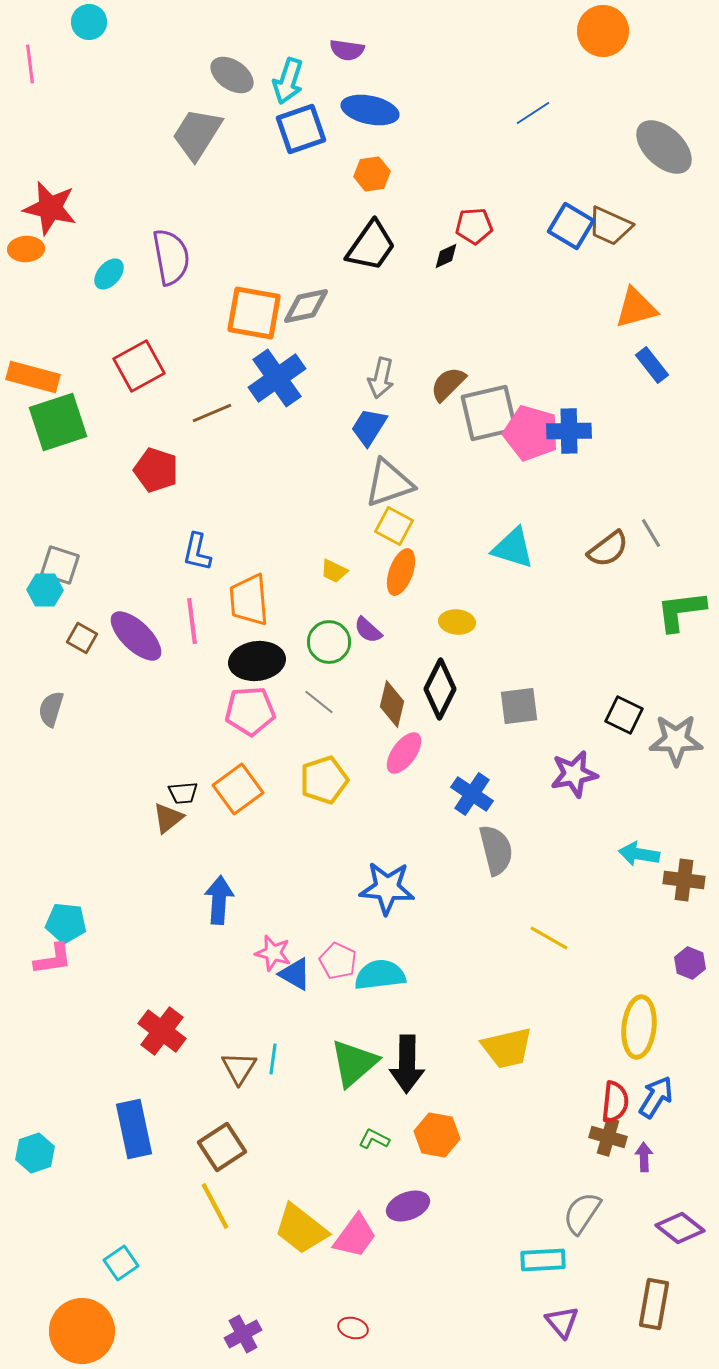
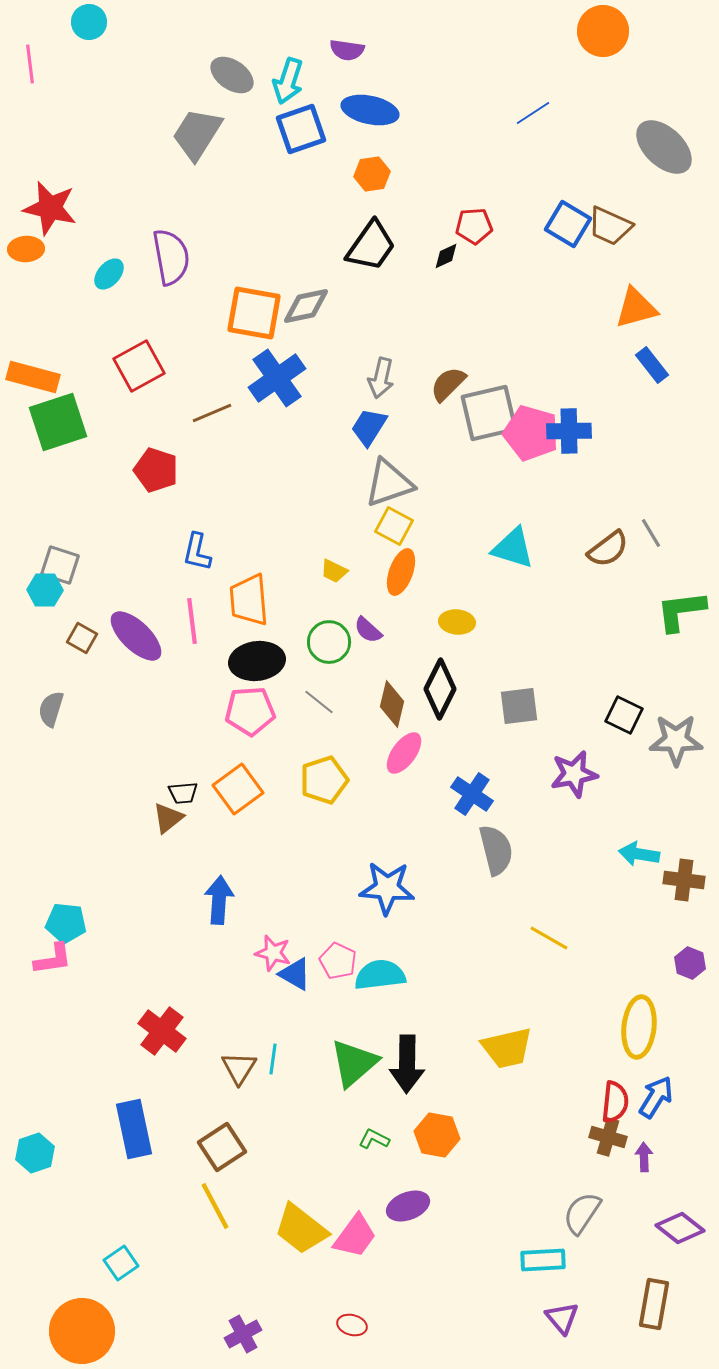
blue square at (571, 226): moved 3 px left, 2 px up
purple triangle at (562, 1322): moved 4 px up
red ellipse at (353, 1328): moved 1 px left, 3 px up
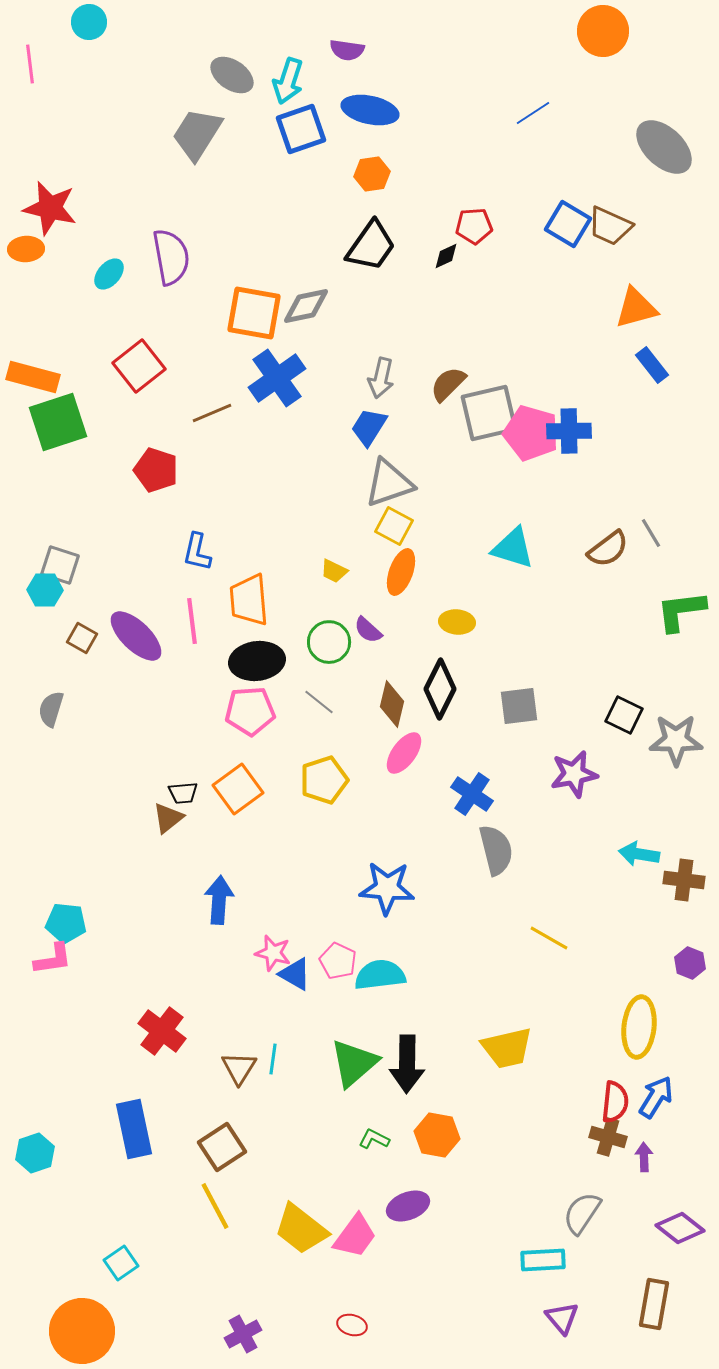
red square at (139, 366): rotated 9 degrees counterclockwise
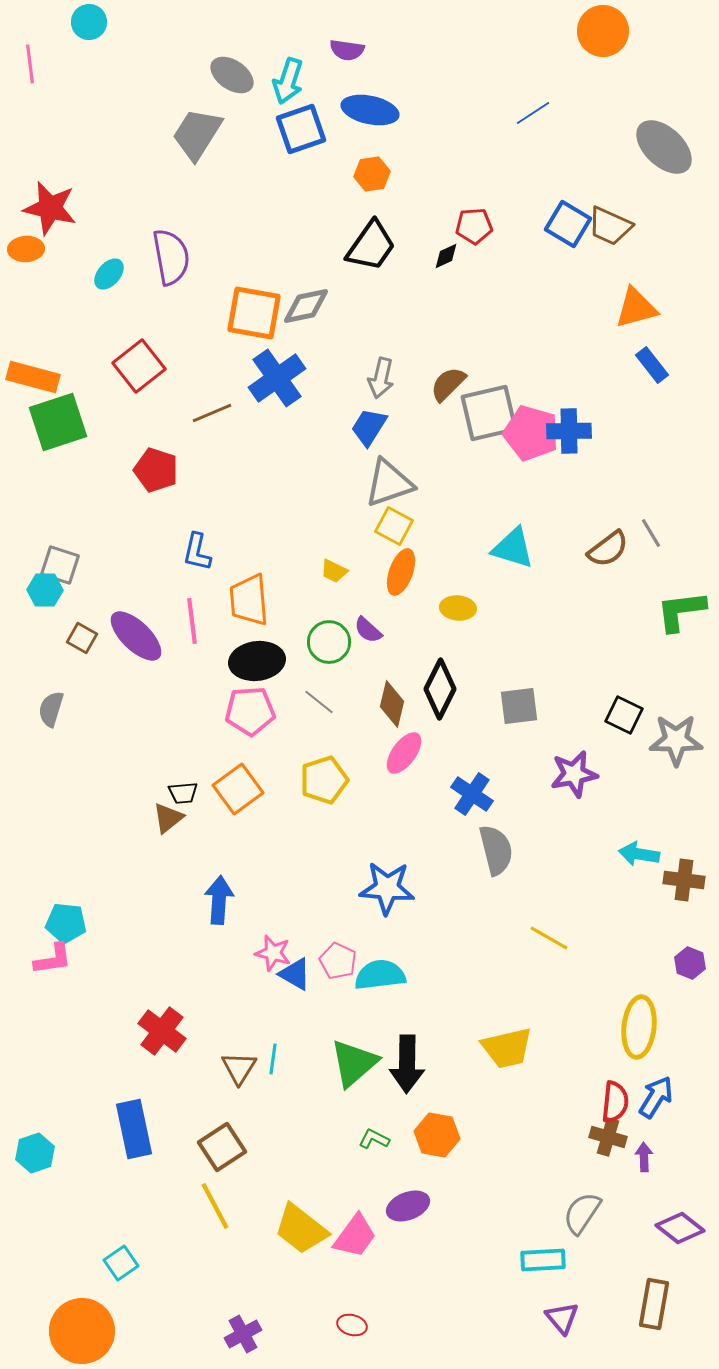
yellow ellipse at (457, 622): moved 1 px right, 14 px up
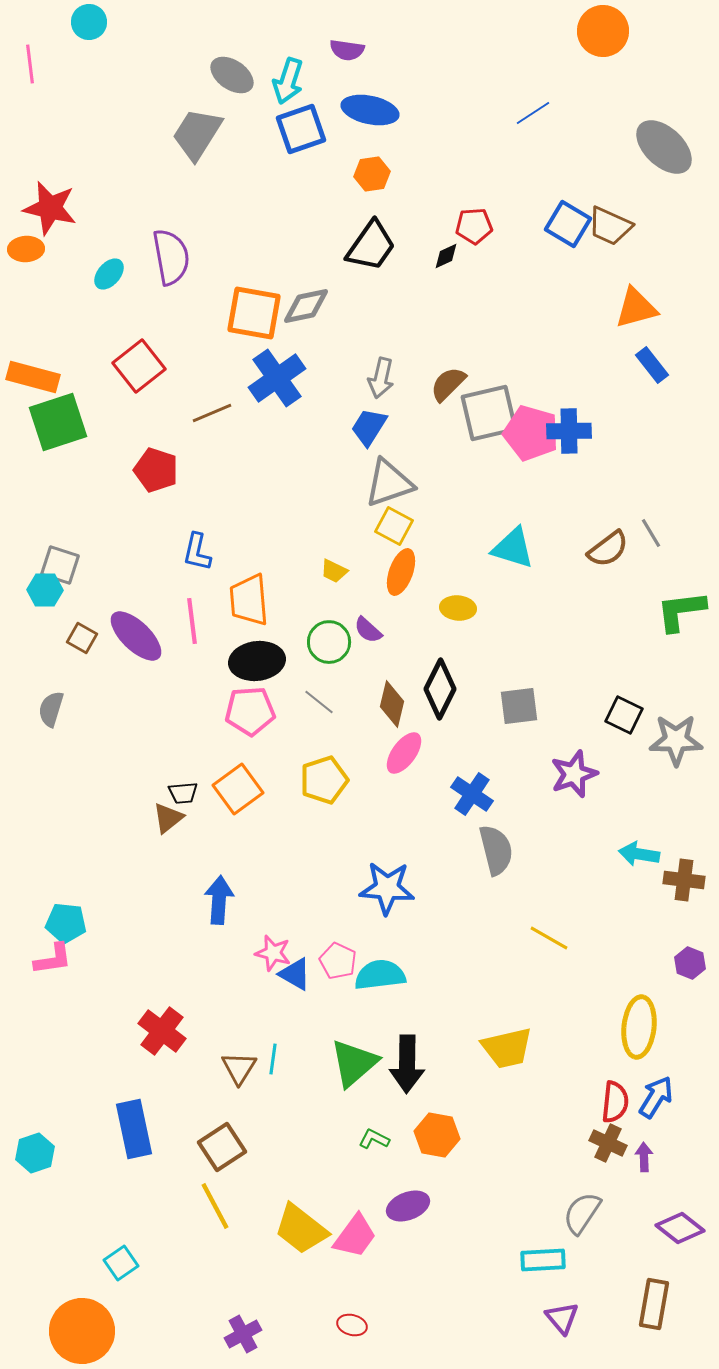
purple star at (574, 774): rotated 9 degrees counterclockwise
brown cross at (608, 1137): moved 6 px down; rotated 9 degrees clockwise
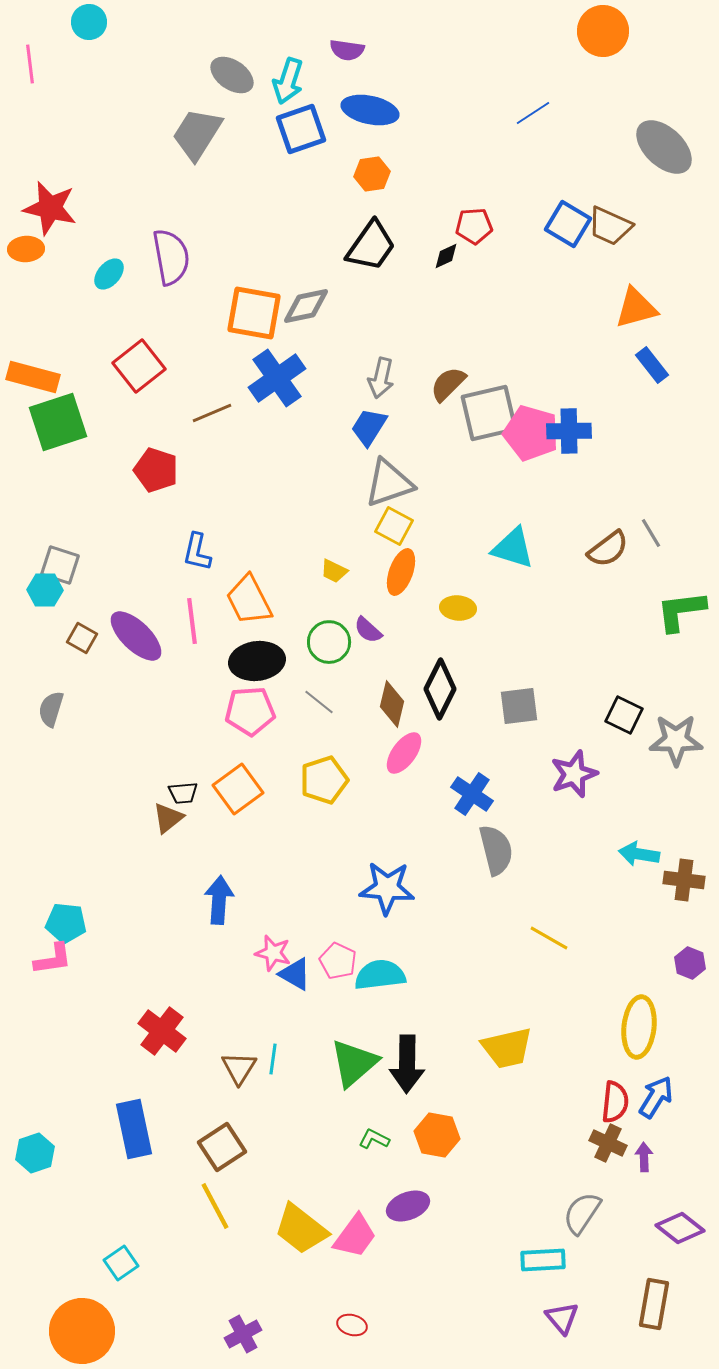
orange trapezoid at (249, 600): rotated 22 degrees counterclockwise
